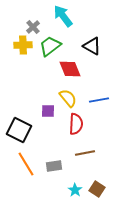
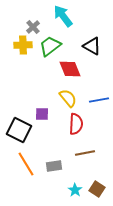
purple square: moved 6 px left, 3 px down
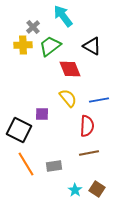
red semicircle: moved 11 px right, 2 px down
brown line: moved 4 px right
